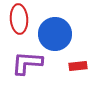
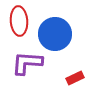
red ellipse: moved 2 px down
red rectangle: moved 3 px left, 12 px down; rotated 18 degrees counterclockwise
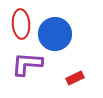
red ellipse: moved 2 px right, 3 px down
purple L-shape: moved 1 px down
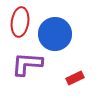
red ellipse: moved 1 px left, 2 px up; rotated 12 degrees clockwise
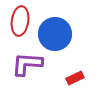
red ellipse: moved 1 px up
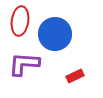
purple L-shape: moved 3 px left
red rectangle: moved 2 px up
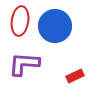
blue circle: moved 8 px up
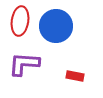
blue circle: moved 1 px right
red rectangle: rotated 36 degrees clockwise
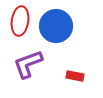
purple L-shape: moved 4 px right; rotated 24 degrees counterclockwise
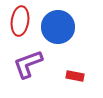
blue circle: moved 2 px right, 1 px down
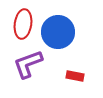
red ellipse: moved 3 px right, 3 px down
blue circle: moved 5 px down
